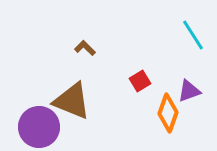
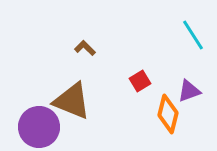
orange diamond: moved 1 px down; rotated 6 degrees counterclockwise
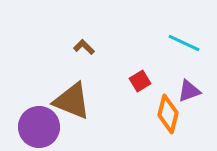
cyan line: moved 9 px left, 8 px down; rotated 32 degrees counterclockwise
brown L-shape: moved 1 px left, 1 px up
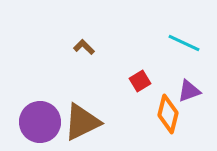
brown triangle: moved 10 px right, 21 px down; rotated 48 degrees counterclockwise
purple circle: moved 1 px right, 5 px up
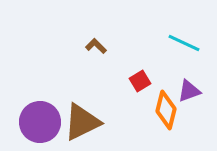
brown L-shape: moved 12 px right, 1 px up
orange diamond: moved 2 px left, 4 px up
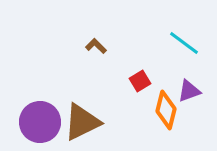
cyan line: rotated 12 degrees clockwise
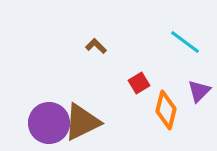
cyan line: moved 1 px right, 1 px up
red square: moved 1 px left, 2 px down
purple triangle: moved 10 px right; rotated 25 degrees counterclockwise
purple circle: moved 9 px right, 1 px down
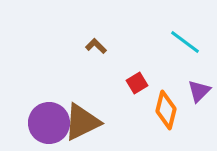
red square: moved 2 px left
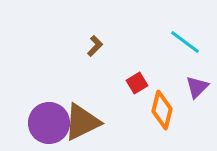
brown L-shape: moved 1 px left; rotated 90 degrees clockwise
purple triangle: moved 2 px left, 4 px up
orange diamond: moved 4 px left
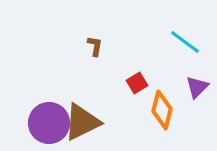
brown L-shape: rotated 35 degrees counterclockwise
